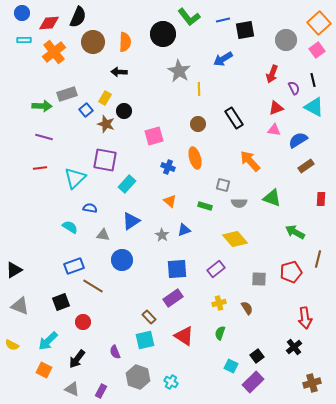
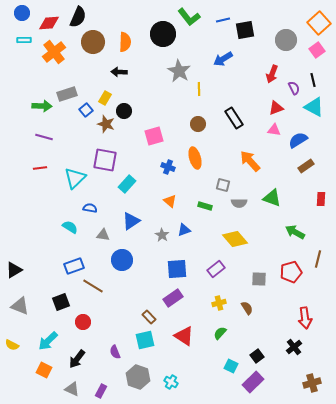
green semicircle at (220, 333): rotated 24 degrees clockwise
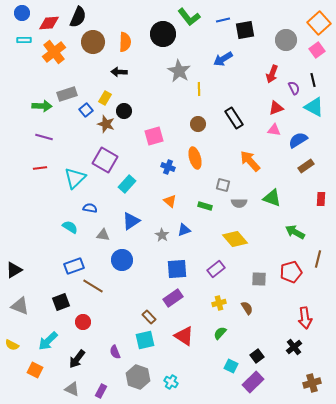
purple square at (105, 160): rotated 20 degrees clockwise
orange square at (44, 370): moved 9 px left
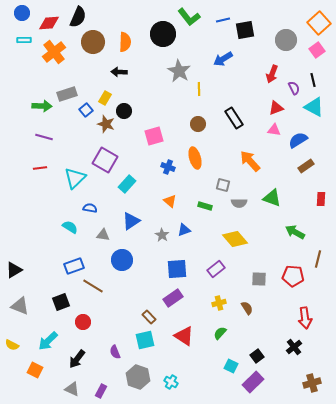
red pentagon at (291, 272): moved 2 px right, 4 px down; rotated 20 degrees clockwise
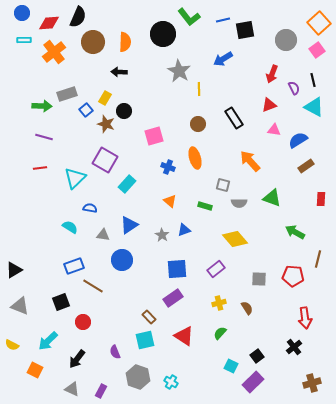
red triangle at (276, 108): moved 7 px left, 3 px up
blue triangle at (131, 221): moved 2 px left, 4 px down
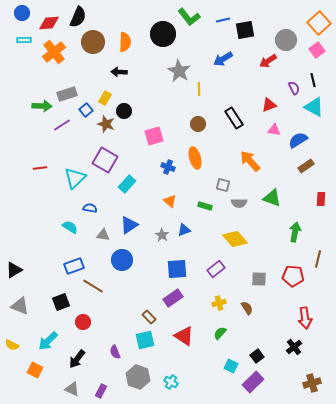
red arrow at (272, 74): moved 4 px left, 13 px up; rotated 36 degrees clockwise
purple line at (44, 137): moved 18 px right, 12 px up; rotated 48 degrees counterclockwise
green arrow at (295, 232): rotated 72 degrees clockwise
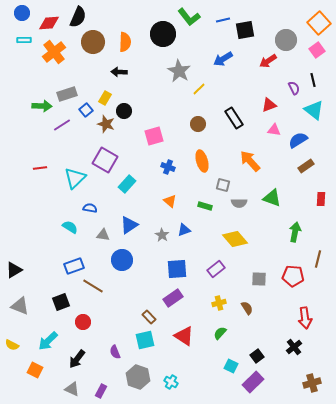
yellow line at (199, 89): rotated 48 degrees clockwise
cyan triangle at (314, 107): moved 3 px down; rotated 10 degrees clockwise
orange ellipse at (195, 158): moved 7 px right, 3 px down
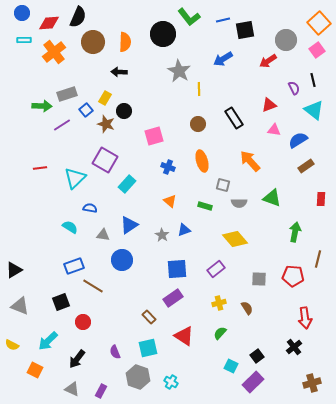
yellow line at (199, 89): rotated 48 degrees counterclockwise
cyan square at (145, 340): moved 3 px right, 8 px down
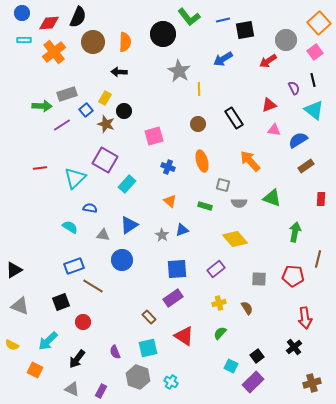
pink square at (317, 50): moved 2 px left, 2 px down
blue triangle at (184, 230): moved 2 px left
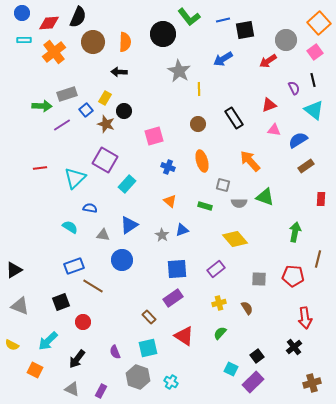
green triangle at (272, 198): moved 7 px left, 1 px up
cyan square at (231, 366): moved 3 px down
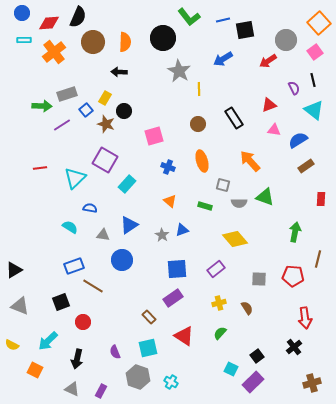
black circle at (163, 34): moved 4 px down
black arrow at (77, 359): rotated 24 degrees counterclockwise
